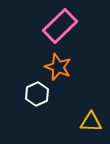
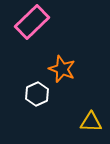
pink rectangle: moved 28 px left, 4 px up
orange star: moved 4 px right, 2 px down
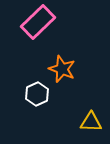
pink rectangle: moved 6 px right
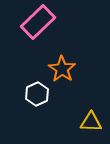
orange star: rotated 12 degrees clockwise
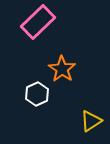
yellow triangle: moved 1 px up; rotated 35 degrees counterclockwise
